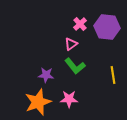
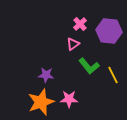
purple hexagon: moved 2 px right, 4 px down
pink triangle: moved 2 px right
green L-shape: moved 14 px right
yellow line: rotated 18 degrees counterclockwise
orange star: moved 3 px right
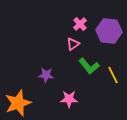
orange star: moved 23 px left, 1 px down
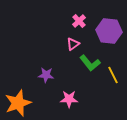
pink cross: moved 1 px left, 3 px up
green L-shape: moved 1 px right, 3 px up
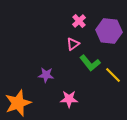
yellow line: rotated 18 degrees counterclockwise
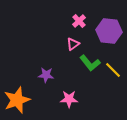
yellow line: moved 5 px up
orange star: moved 1 px left, 3 px up
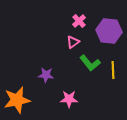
pink triangle: moved 2 px up
yellow line: rotated 42 degrees clockwise
orange star: rotated 8 degrees clockwise
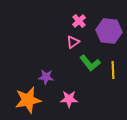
purple star: moved 2 px down
orange star: moved 11 px right
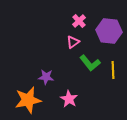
pink star: rotated 30 degrees clockwise
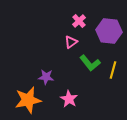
pink triangle: moved 2 px left
yellow line: rotated 18 degrees clockwise
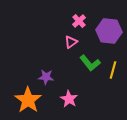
orange star: rotated 24 degrees counterclockwise
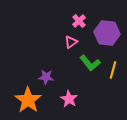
purple hexagon: moved 2 px left, 2 px down
